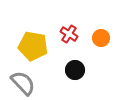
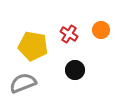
orange circle: moved 8 px up
gray semicircle: rotated 68 degrees counterclockwise
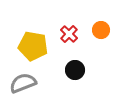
red cross: rotated 12 degrees clockwise
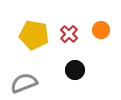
yellow pentagon: moved 1 px right, 11 px up
gray semicircle: moved 1 px right
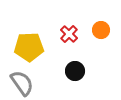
yellow pentagon: moved 5 px left, 12 px down; rotated 12 degrees counterclockwise
black circle: moved 1 px down
gray semicircle: moved 2 px left; rotated 76 degrees clockwise
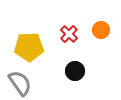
gray semicircle: moved 2 px left
